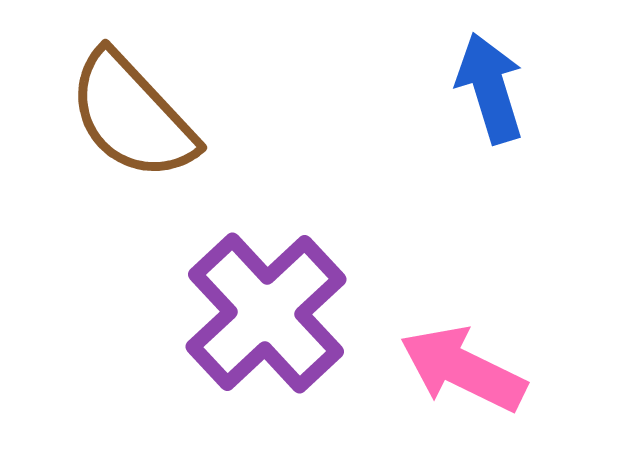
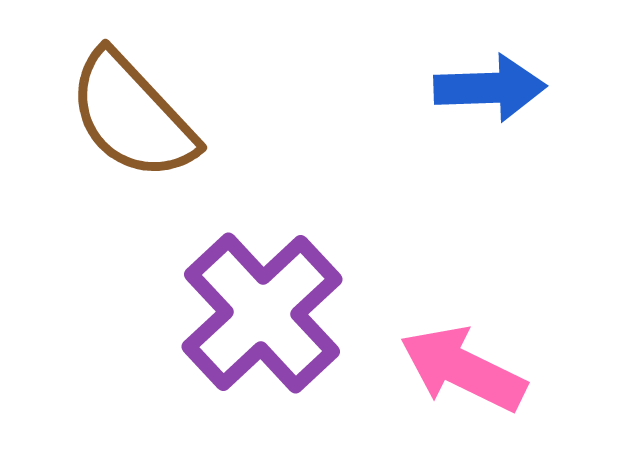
blue arrow: rotated 105 degrees clockwise
purple cross: moved 4 px left
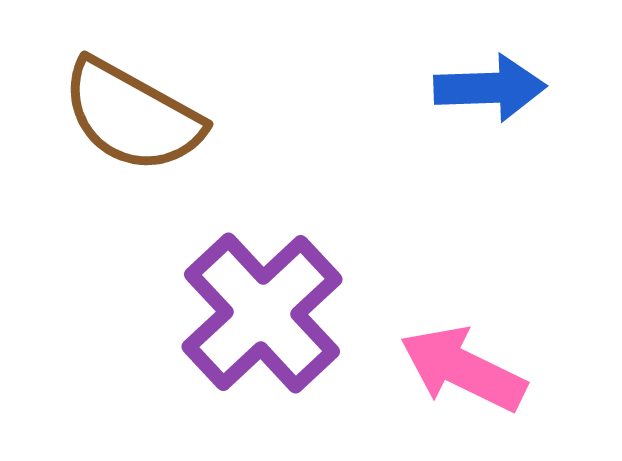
brown semicircle: rotated 18 degrees counterclockwise
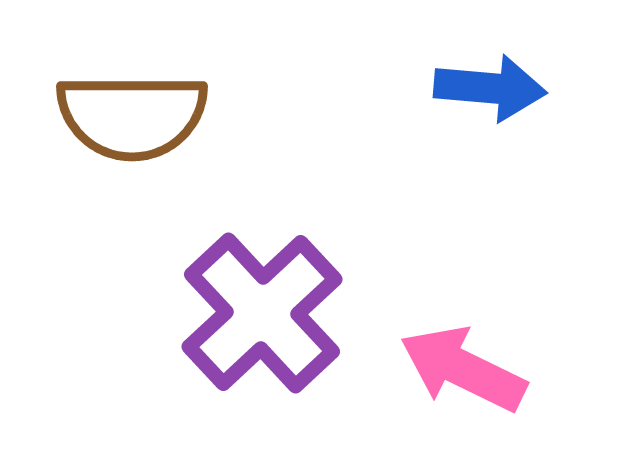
blue arrow: rotated 7 degrees clockwise
brown semicircle: rotated 29 degrees counterclockwise
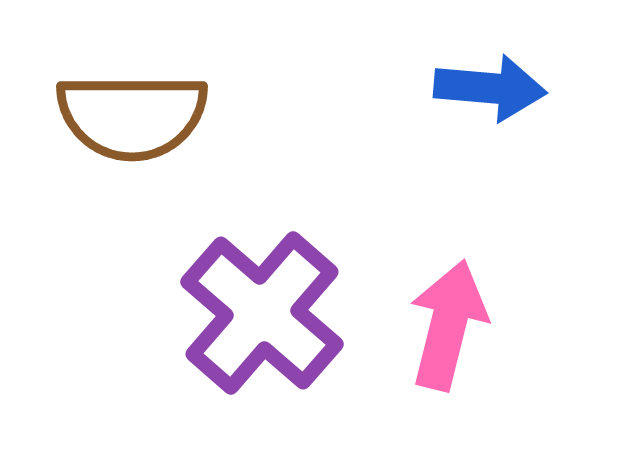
purple cross: rotated 6 degrees counterclockwise
pink arrow: moved 15 px left, 44 px up; rotated 78 degrees clockwise
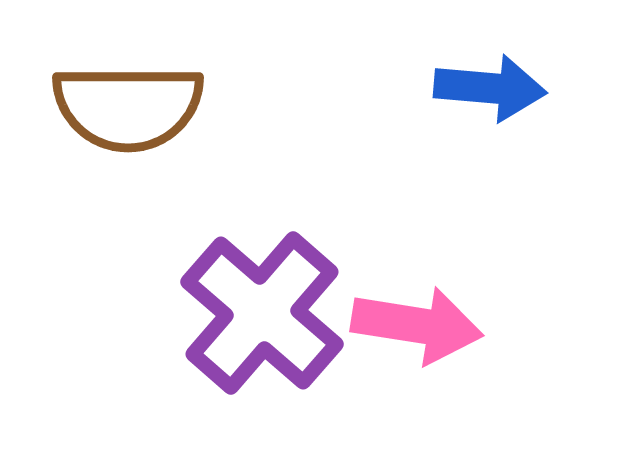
brown semicircle: moved 4 px left, 9 px up
pink arrow: moved 31 px left; rotated 85 degrees clockwise
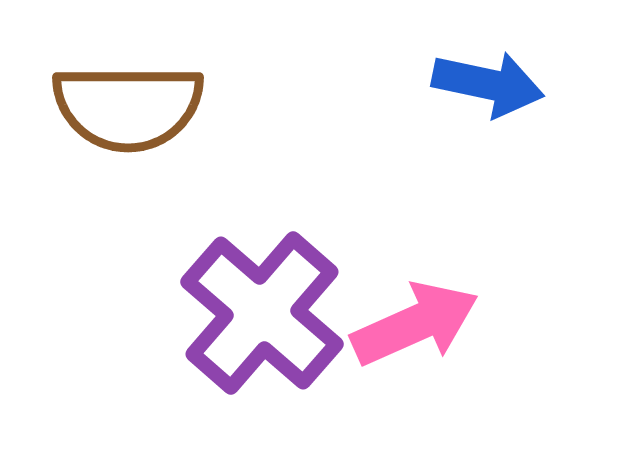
blue arrow: moved 2 px left, 4 px up; rotated 7 degrees clockwise
pink arrow: moved 2 px left, 1 px up; rotated 33 degrees counterclockwise
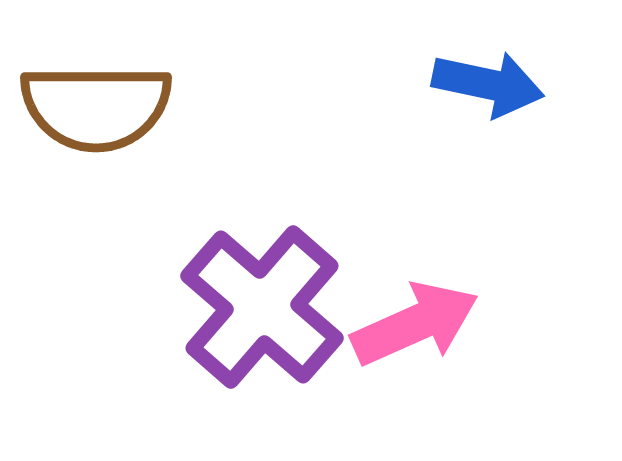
brown semicircle: moved 32 px left
purple cross: moved 6 px up
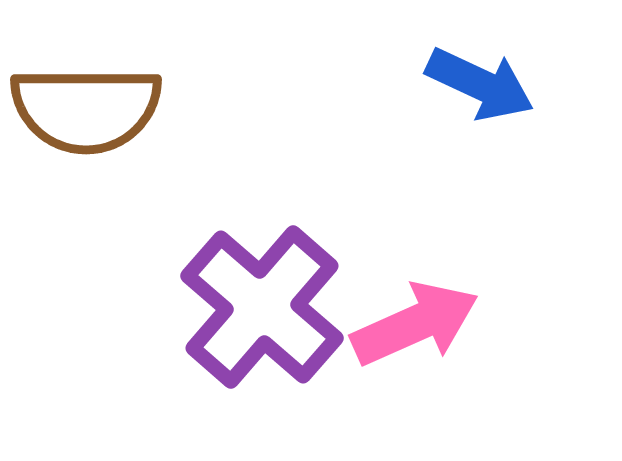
blue arrow: moved 8 px left; rotated 13 degrees clockwise
brown semicircle: moved 10 px left, 2 px down
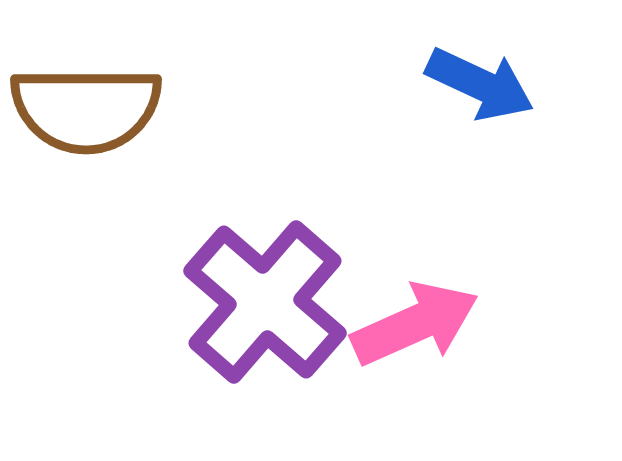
purple cross: moved 3 px right, 5 px up
